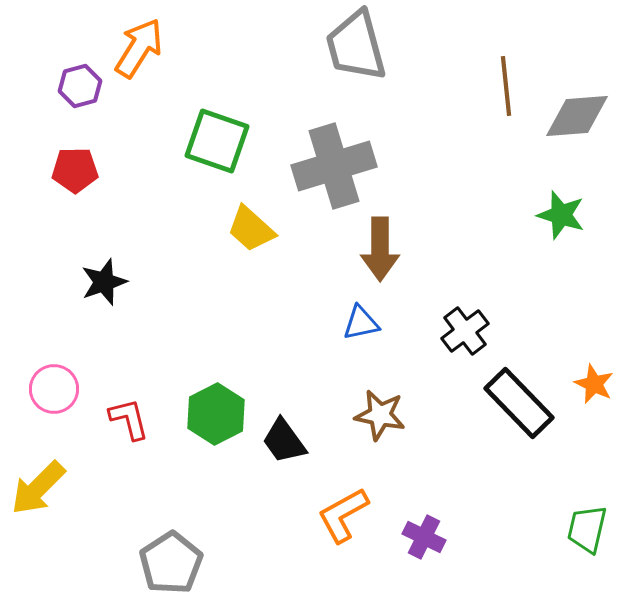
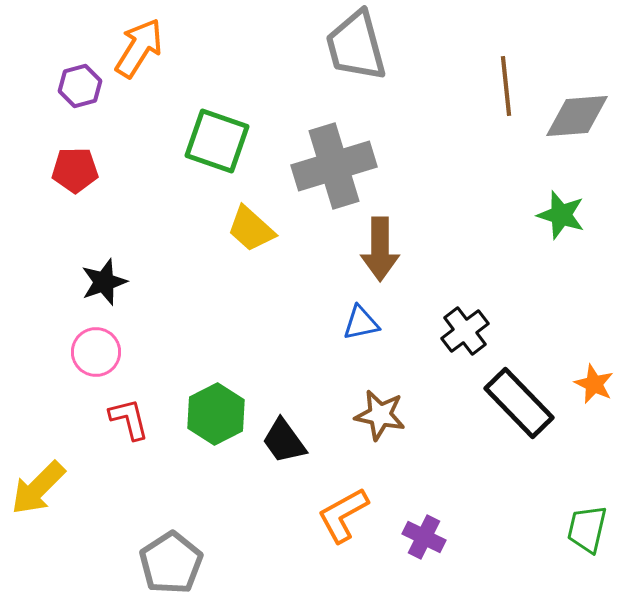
pink circle: moved 42 px right, 37 px up
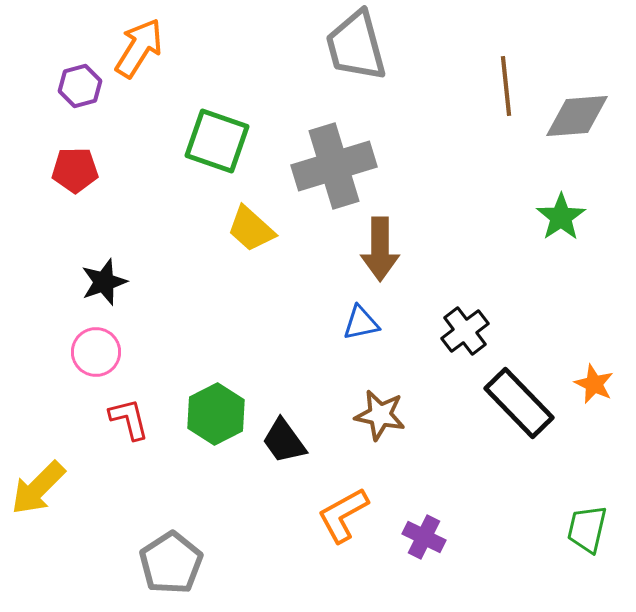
green star: moved 2 px down; rotated 21 degrees clockwise
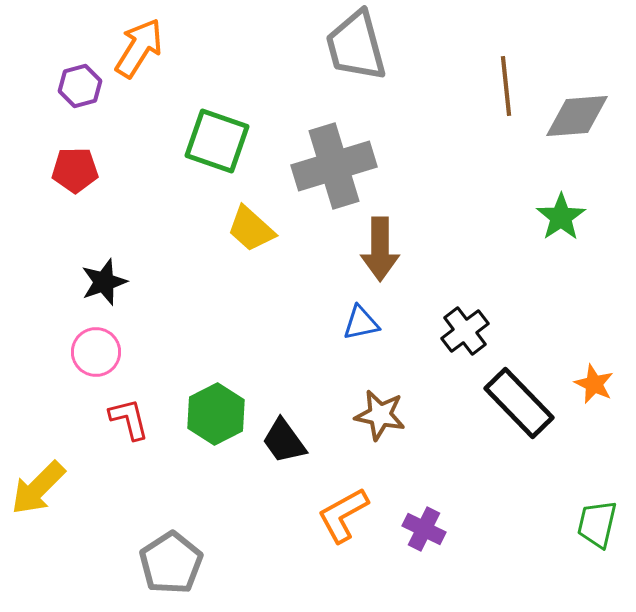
green trapezoid: moved 10 px right, 5 px up
purple cross: moved 8 px up
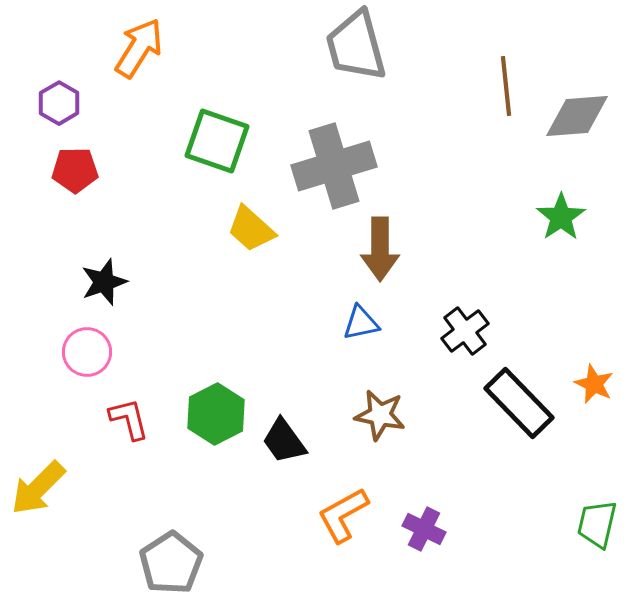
purple hexagon: moved 21 px left, 17 px down; rotated 15 degrees counterclockwise
pink circle: moved 9 px left
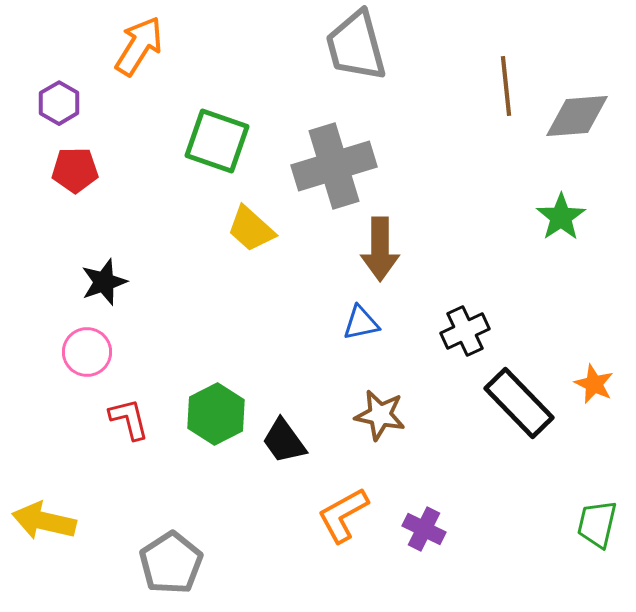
orange arrow: moved 2 px up
black cross: rotated 12 degrees clockwise
yellow arrow: moved 6 px right, 33 px down; rotated 58 degrees clockwise
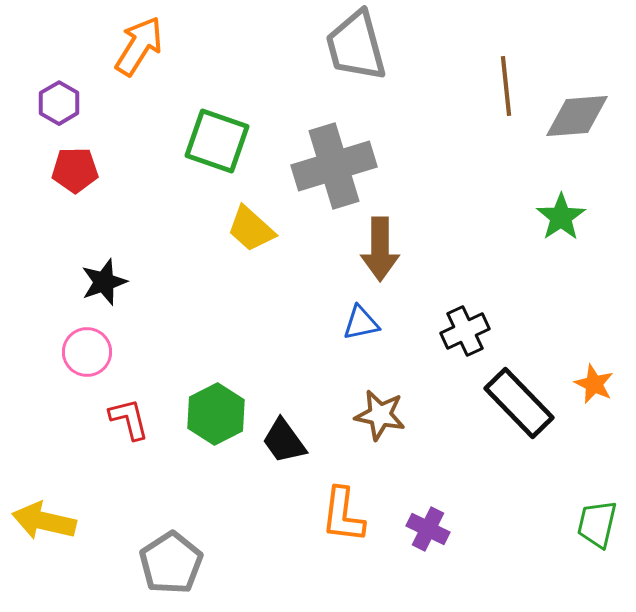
orange L-shape: rotated 54 degrees counterclockwise
purple cross: moved 4 px right
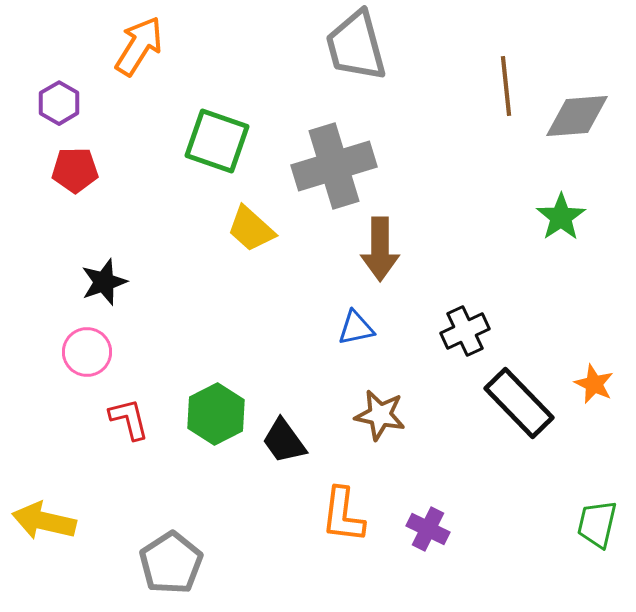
blue triangle: moved 5 px left, 5 px down
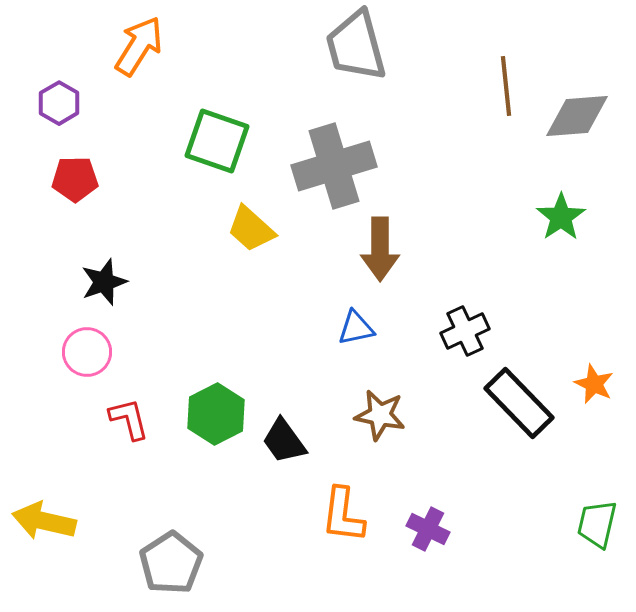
red pentagon: moved 9 px down
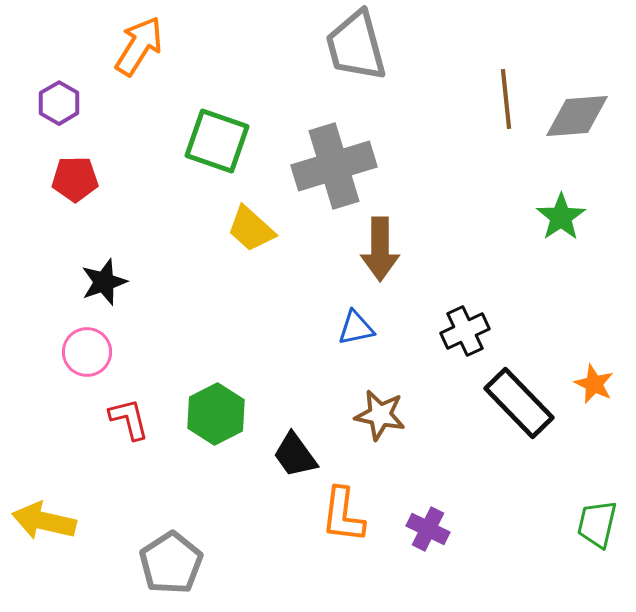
brown line: moved 13 px down
black trapezoid: moved 11 px right, 14 px down
